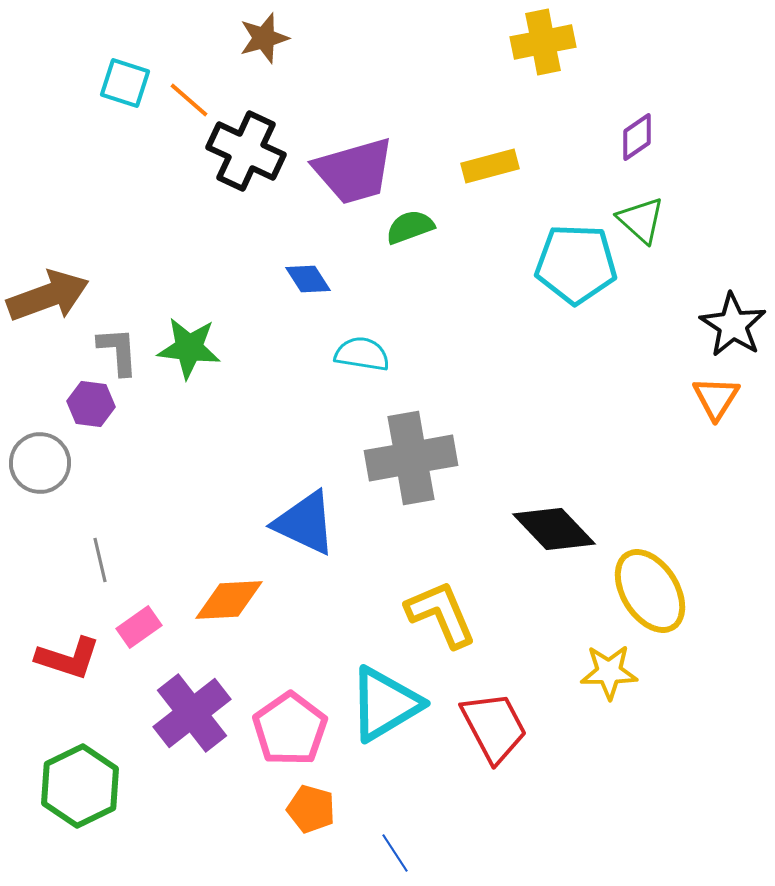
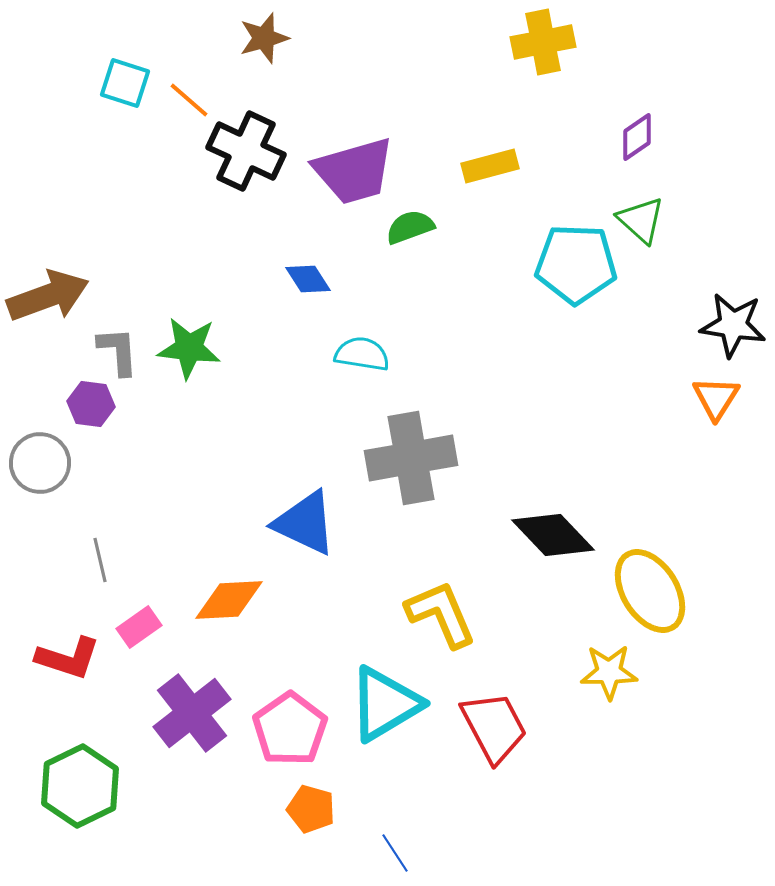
black star: rotated 24 degrees counterclockwise
black diamond: moved 1 px left, 6 px down
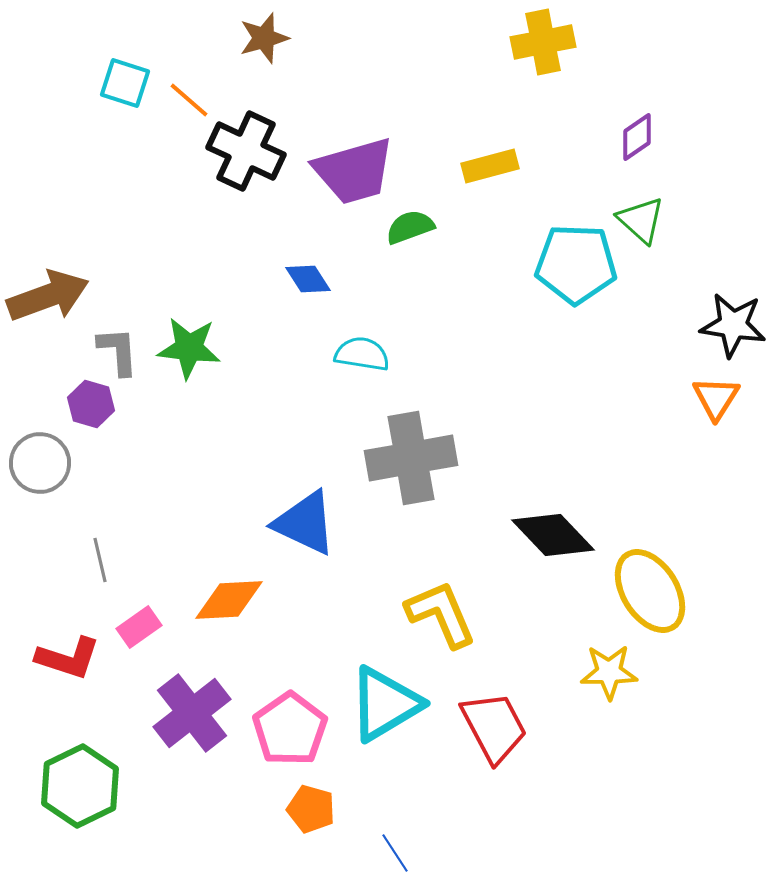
purple hexagon: rotated 9 degrees clockwise
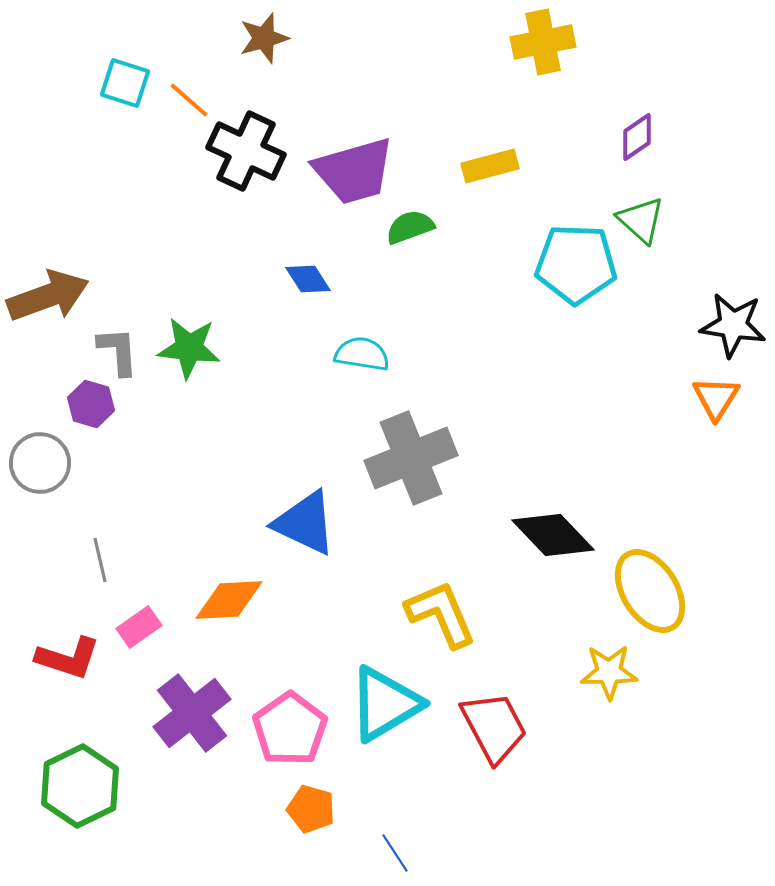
gray cross: rotated 12 degrees counterclockwise
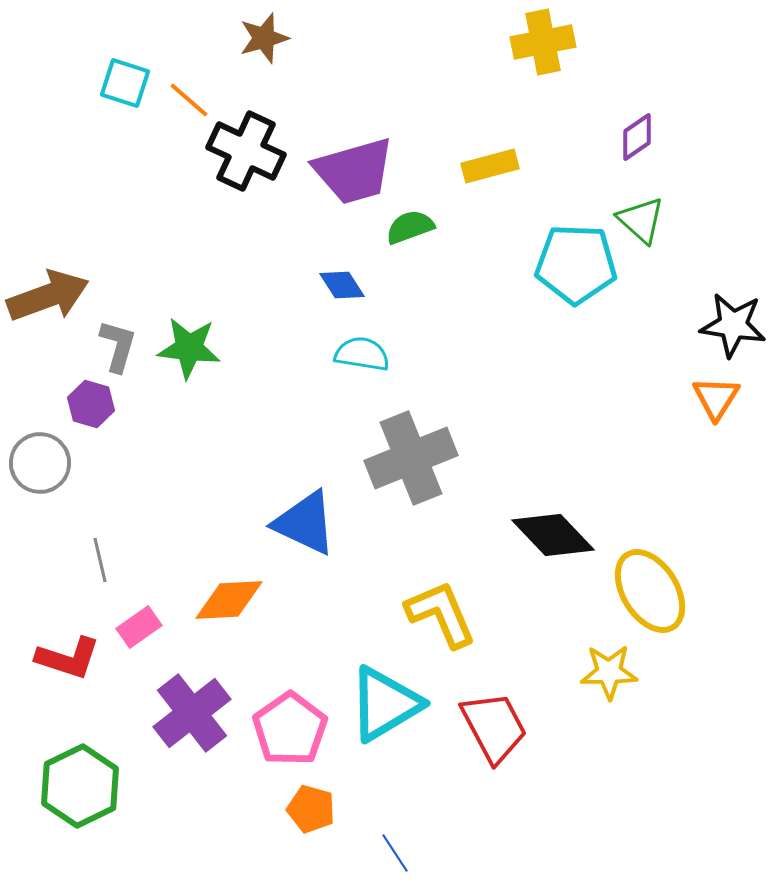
blue diamond: moved 34 px right, 6 px down
gray L-shape: moved 5 px up; rotated 20 degrees clockwise
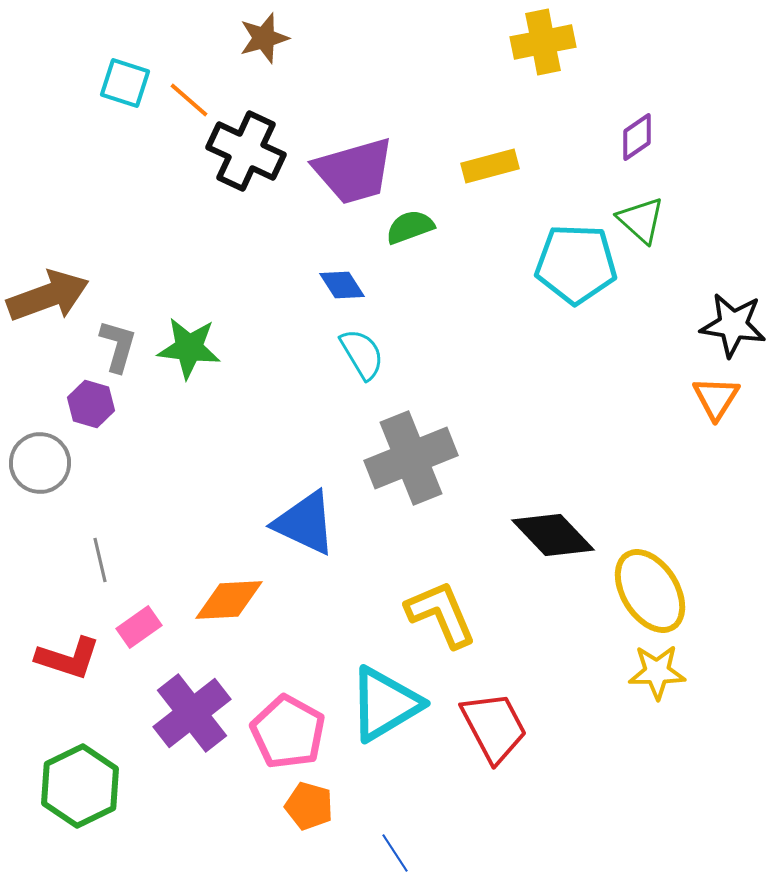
cyan semicircle: rotated 50 degrees clockwise
yellow star: moved 48 px right
pink pentagon: moved 2 px left, 3 px down; rotated 8 degrees counterclockwise
orange pentagon: moved 2 px left, 3 px up
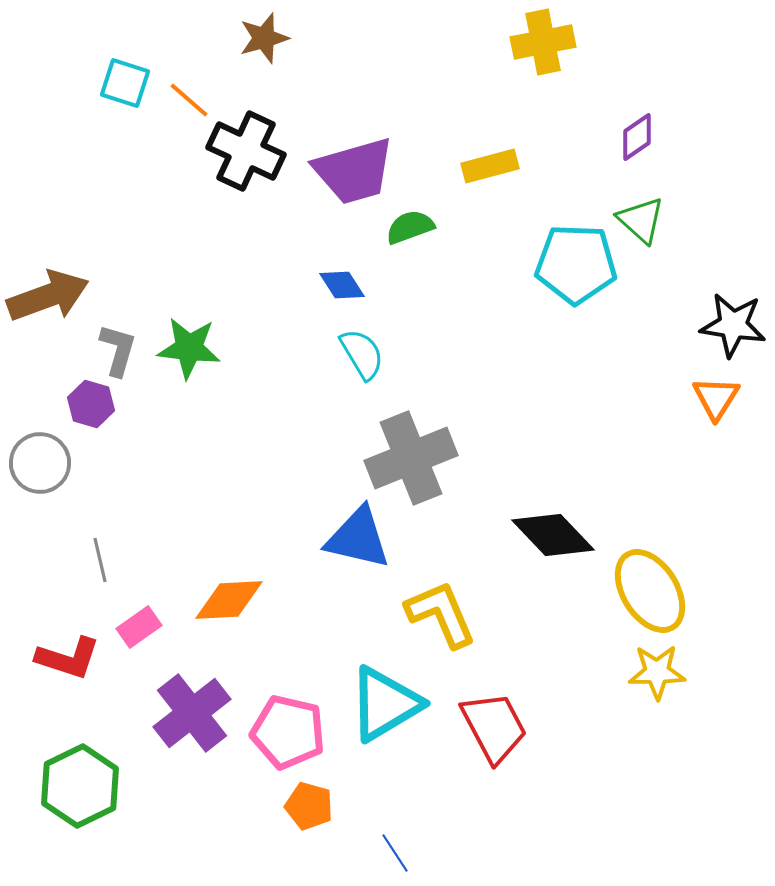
gray L-shape: moved 4 px down
blue triangle: moved 53 px right, 15 px down; rotated 12 degrees counterclockwise
pink pentagon: rotated 16 degrees counterclockwise
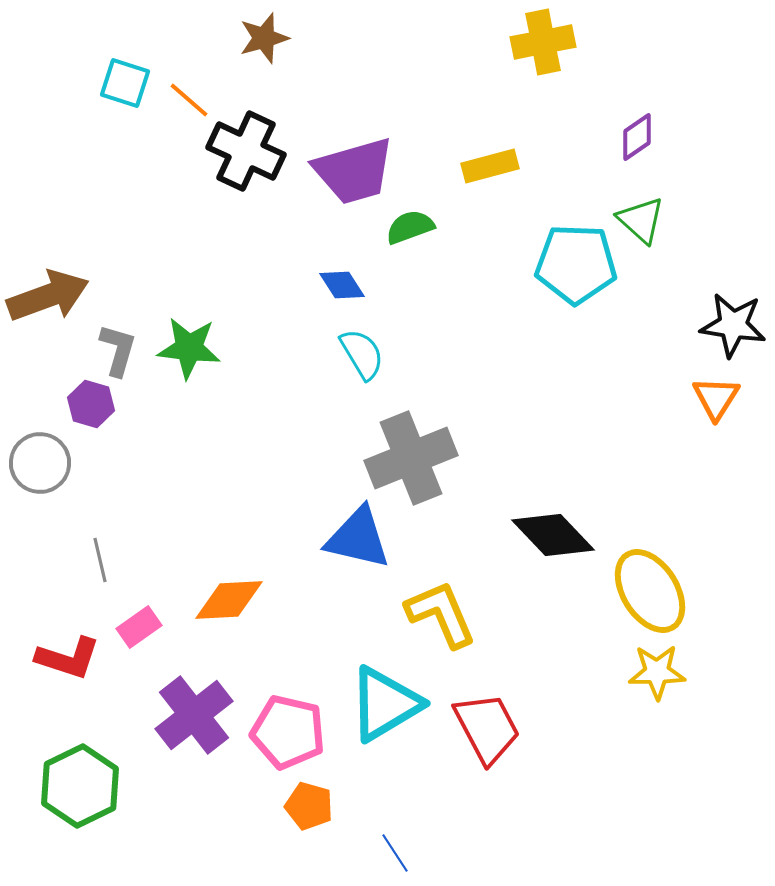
purple cross: moved 2 px right, 2 px down
red trapezoid: moved 7 px left, 1 px down
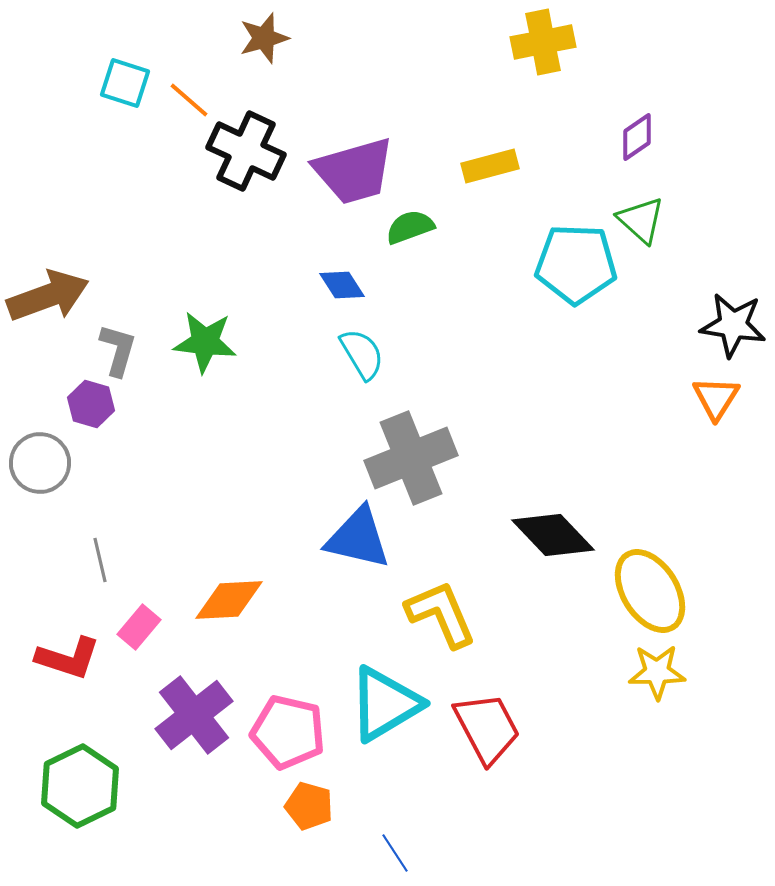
green star: moved 16 px right, 6 px up
pink rectangle: rotated 15 degrees counterclockwise
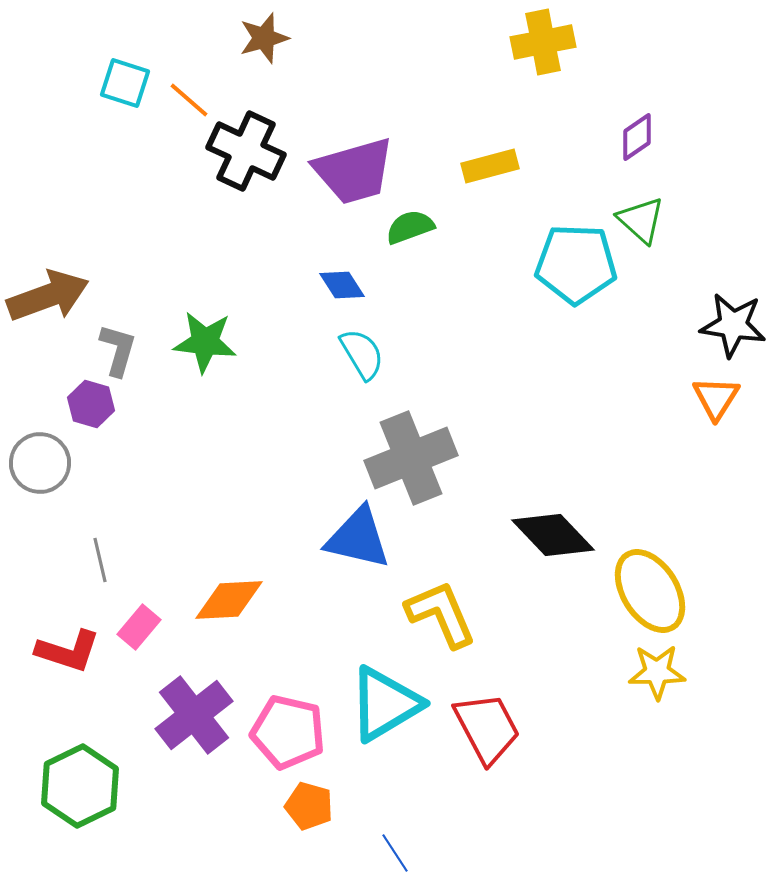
red L-shape: moved 7 px up
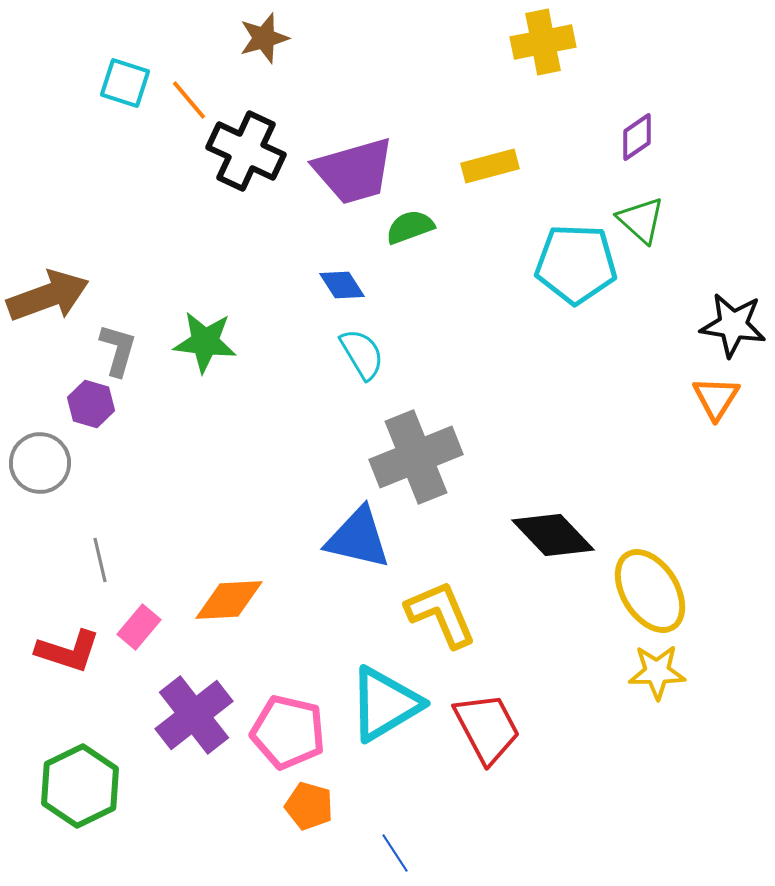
orange line: rotated 9 degrees clockwise
gray cross: moved 5 px right, 1 px up
